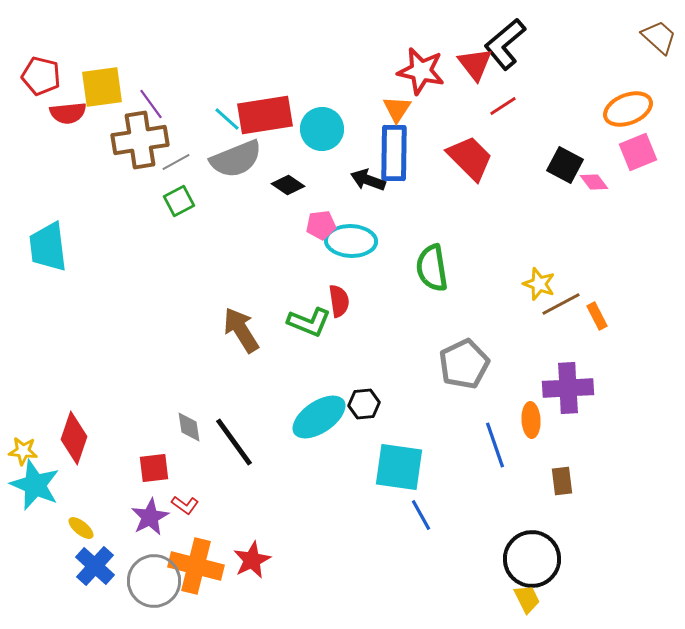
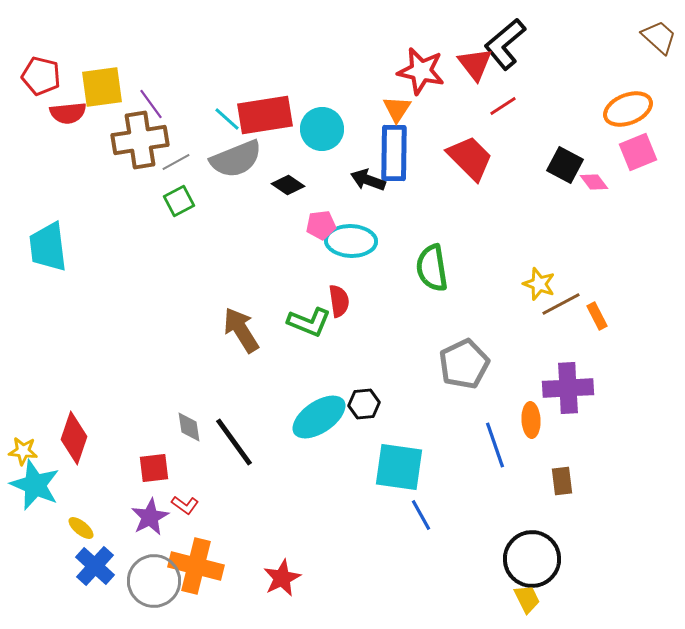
red star at (252, 560): moved 30 px right, 18 px down
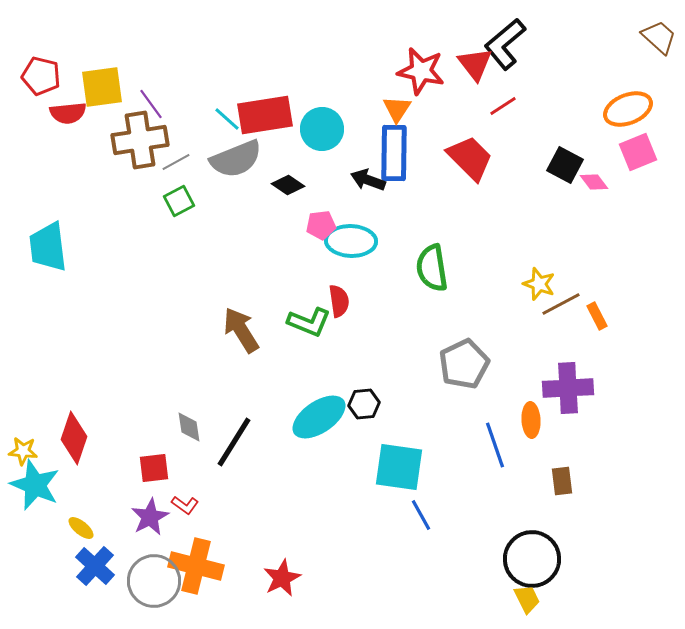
black line at (234, 442): rotated 68 degrees clockwise
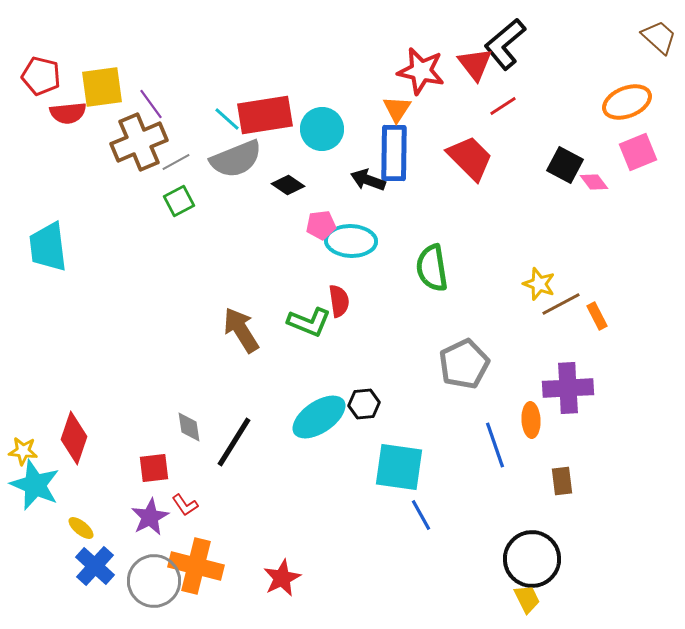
orange ellipse at (628, 109): moved 1 px left, 7 px up
brown cross at (140, 140): moved 1 px left, 2 px down; rotated 14 degrees counterclockwise
red L-shape at (185, 505): rotated 20 degrees clockwise
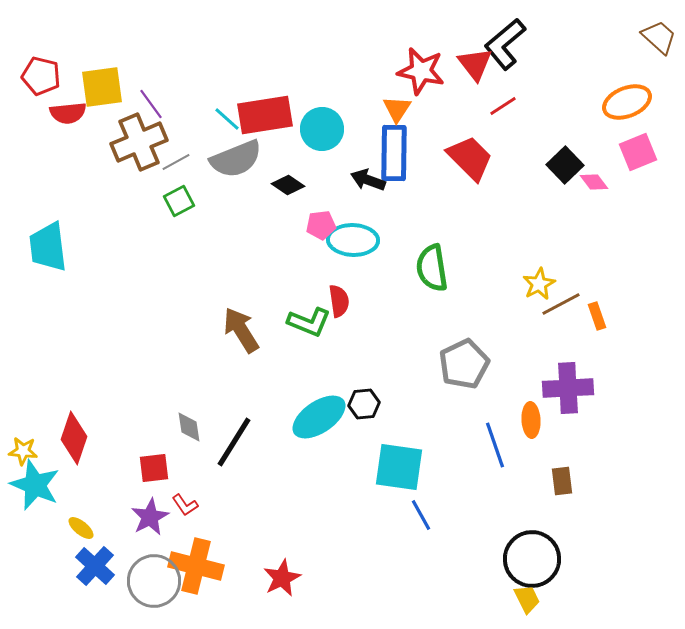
black square at (565, 165): rotated 18 degrees clockwise
cyan ellipse at (351, 241): moved 2 px right, 1 px up
yellow star at (539, 284): rotated 24 degrees clockwise
orange rectangle at (597, 316): rotated 8 degrees clockwise
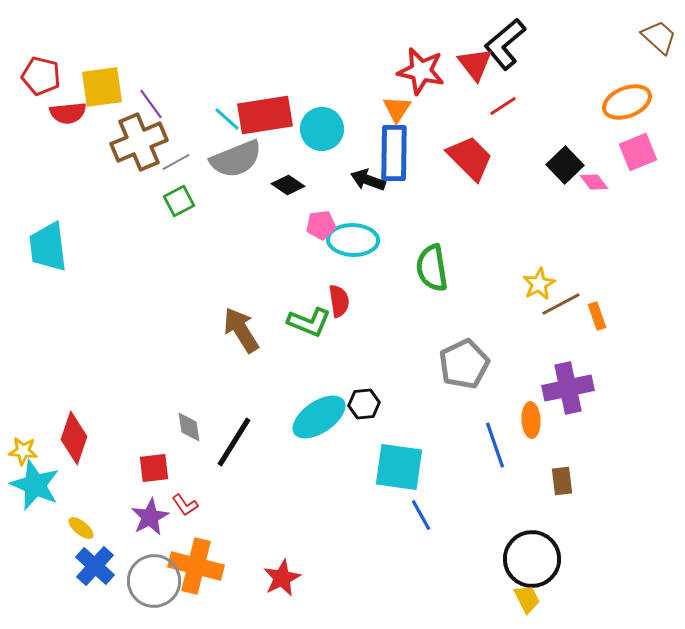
purple cross at (568, 388): rotated 9 degrees counterclockwise
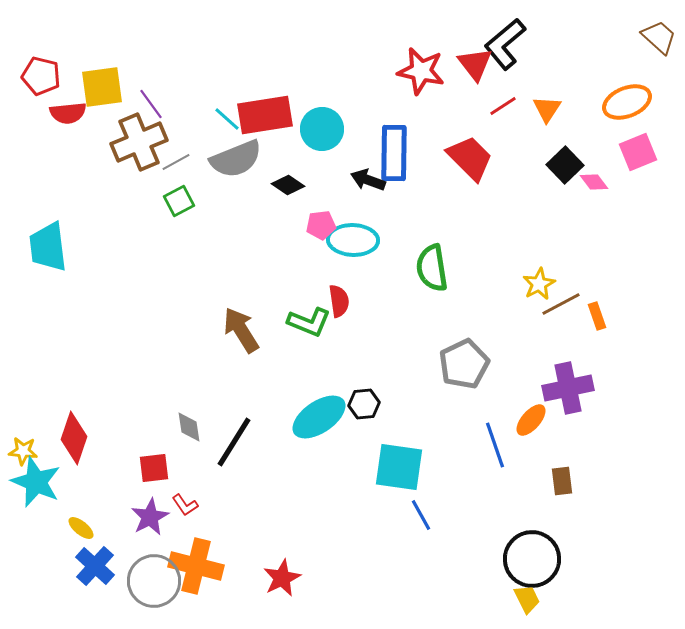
orange triangle at (397, 109): moved 150 px right
orange ellipse at (531, 420): rotated 44 degrees clockwise
cyan star at (35, 485): moved 1 px right, 3 px up
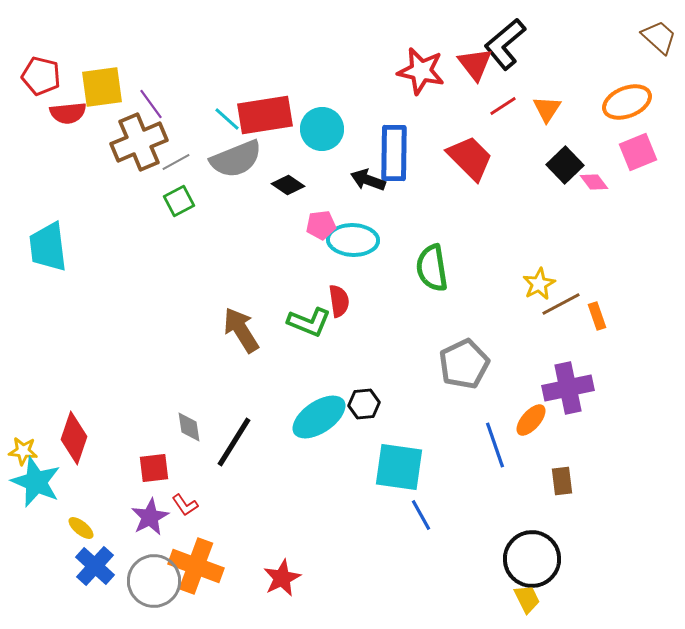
orange cross at (196, 566): rotated 6 degrees clockwise
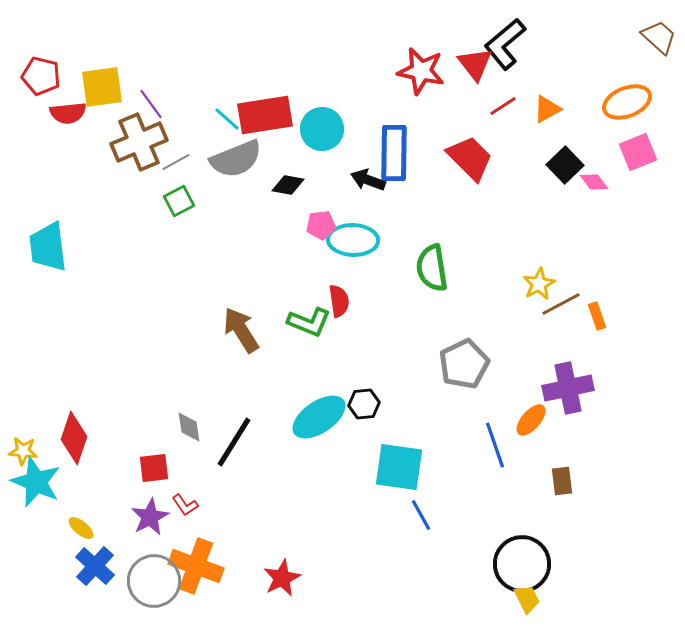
orange triangle at (547, 109): rotated 28 degrees clockwise
black diamond at (288, 185): rotated 24 degrees counterclockwise
black circle at (532, 559): moved 10 px left, 5 px down
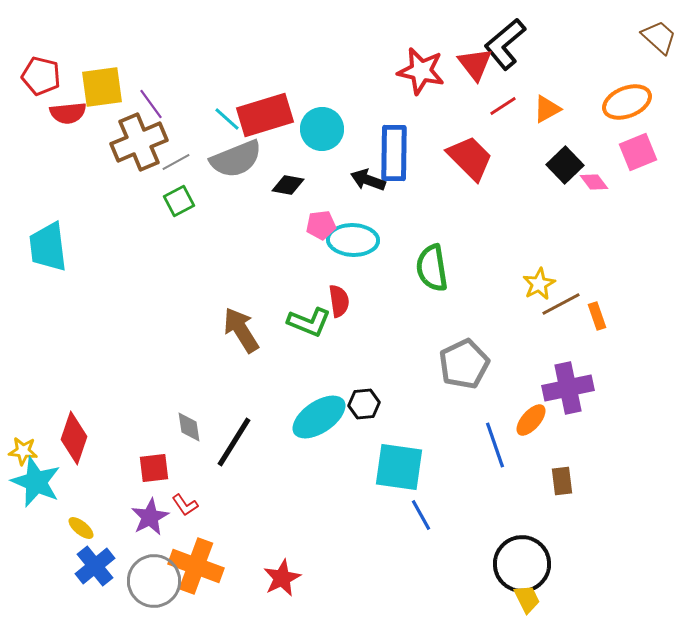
red rectangle at (265, 115): rotated 8 degrees counterclockwise
blue cross at (95, 566): rotated 9 degrees clockwise
